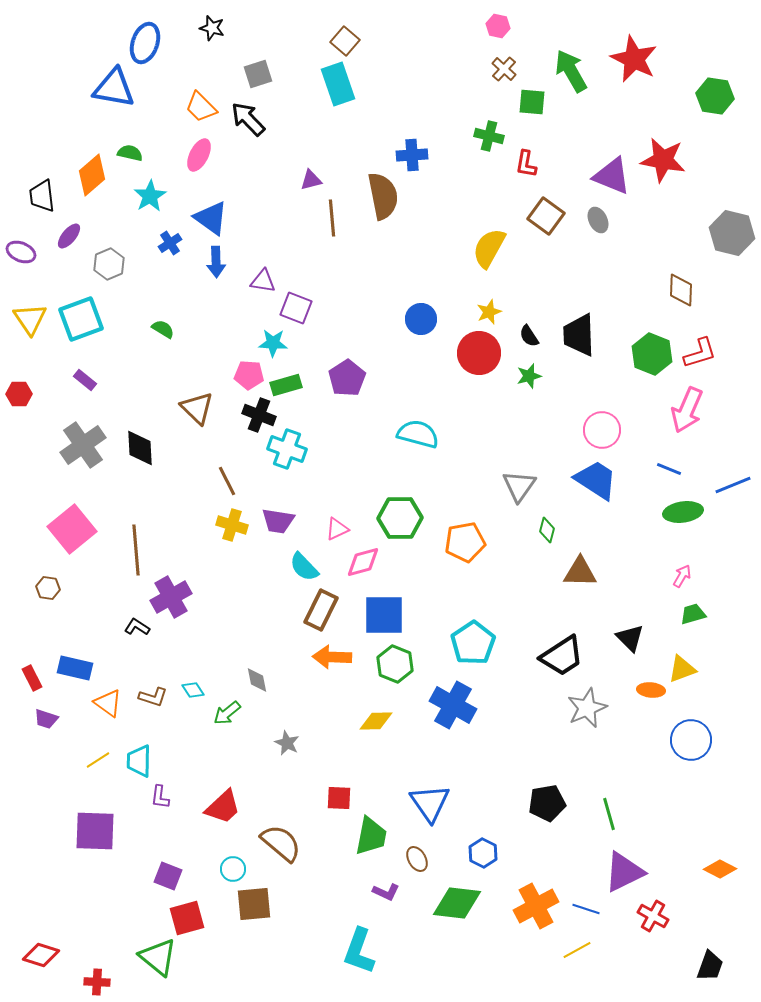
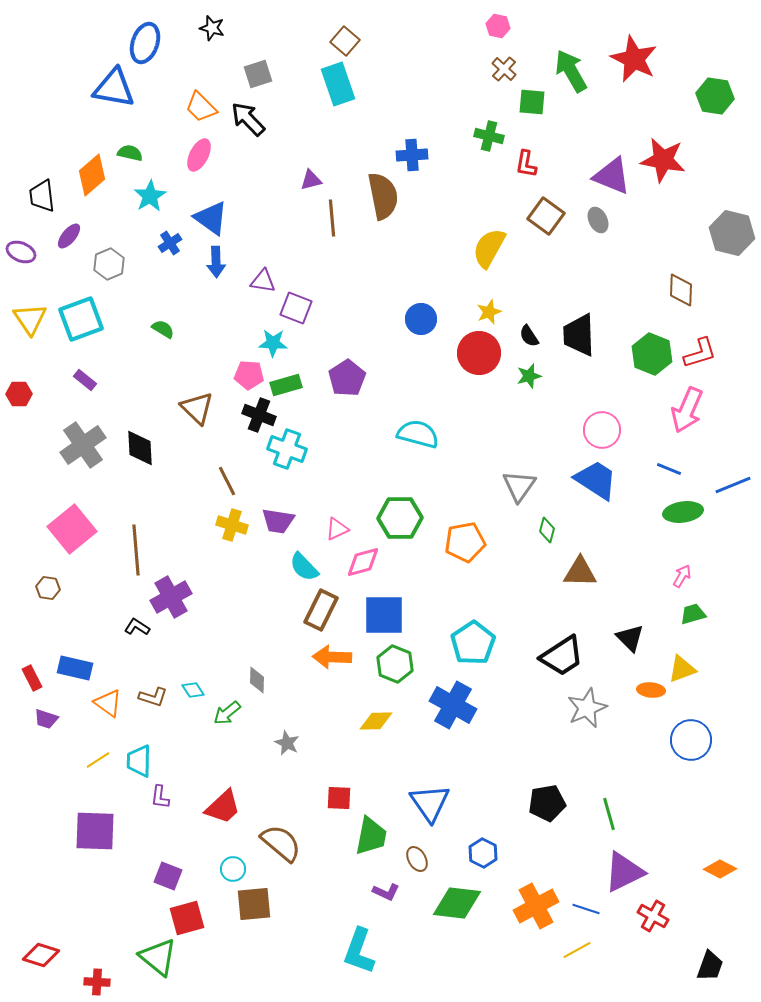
gray diamond at (257, 680): rotated 12 degrees clockwise
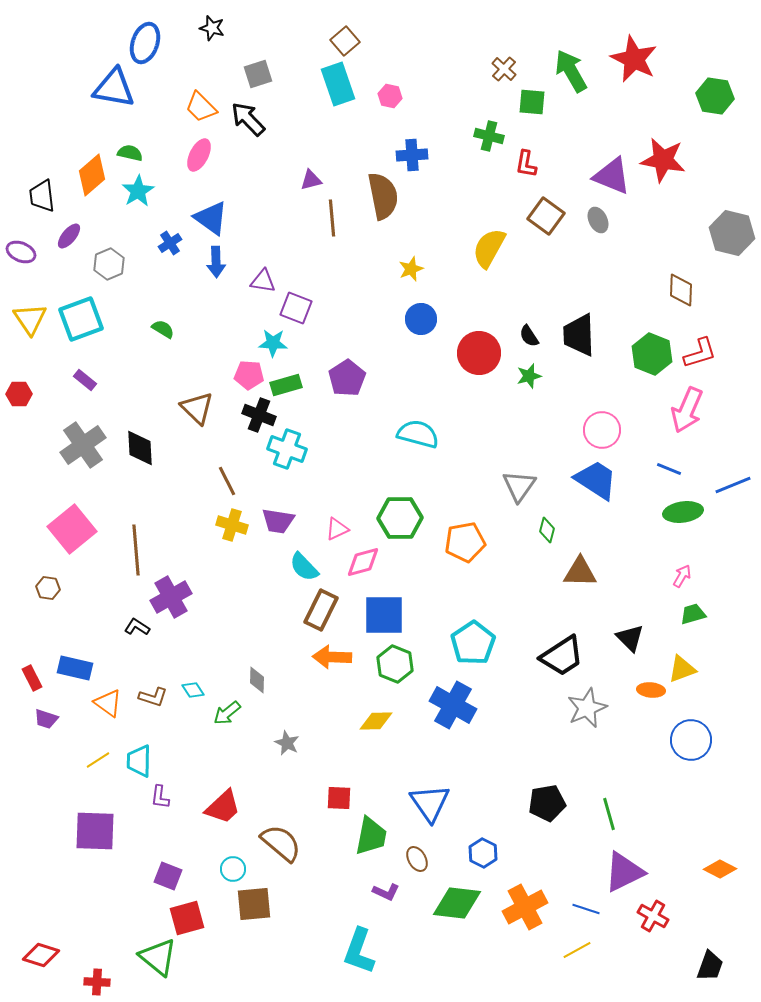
pink hexagon at (498, 26): moved 108 px left, 70 px down
brown square at (345, 41): rotated 8 degrees clockwise
cyan star at (150, 196): moved 12 px left, 5 px up
yellow star at (489, 312): moved 78 px left, 43 px up
orange cross at (536, 906): moved 11 px left, 1 px down
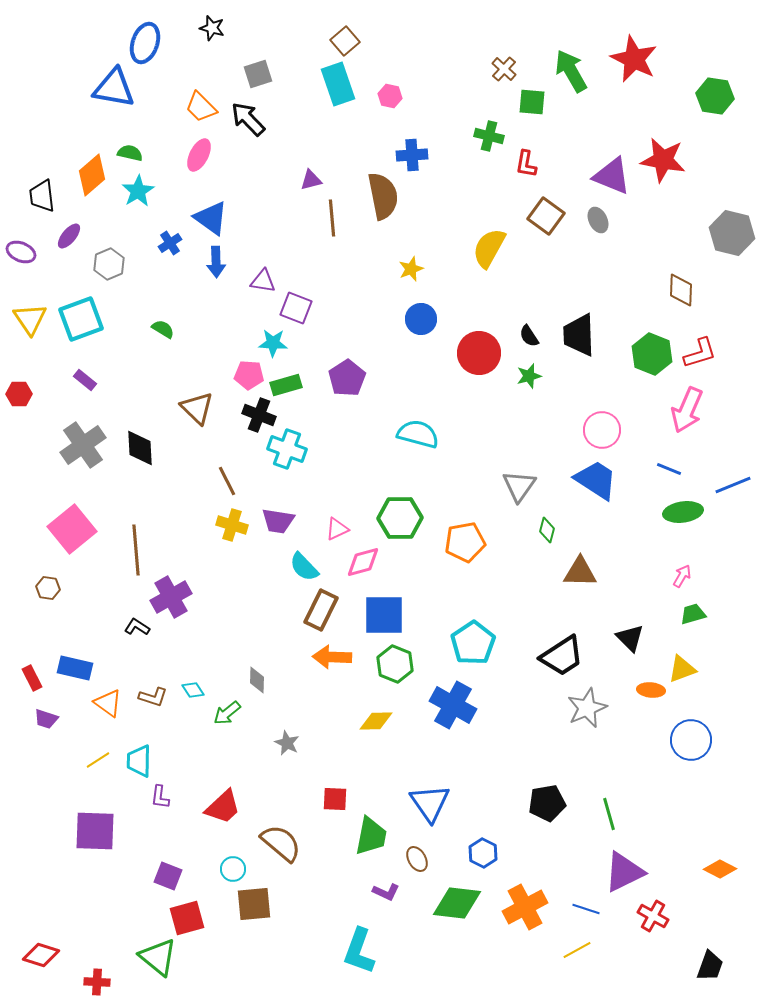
red square at (339, 798): moved 4 px left, 1 px down
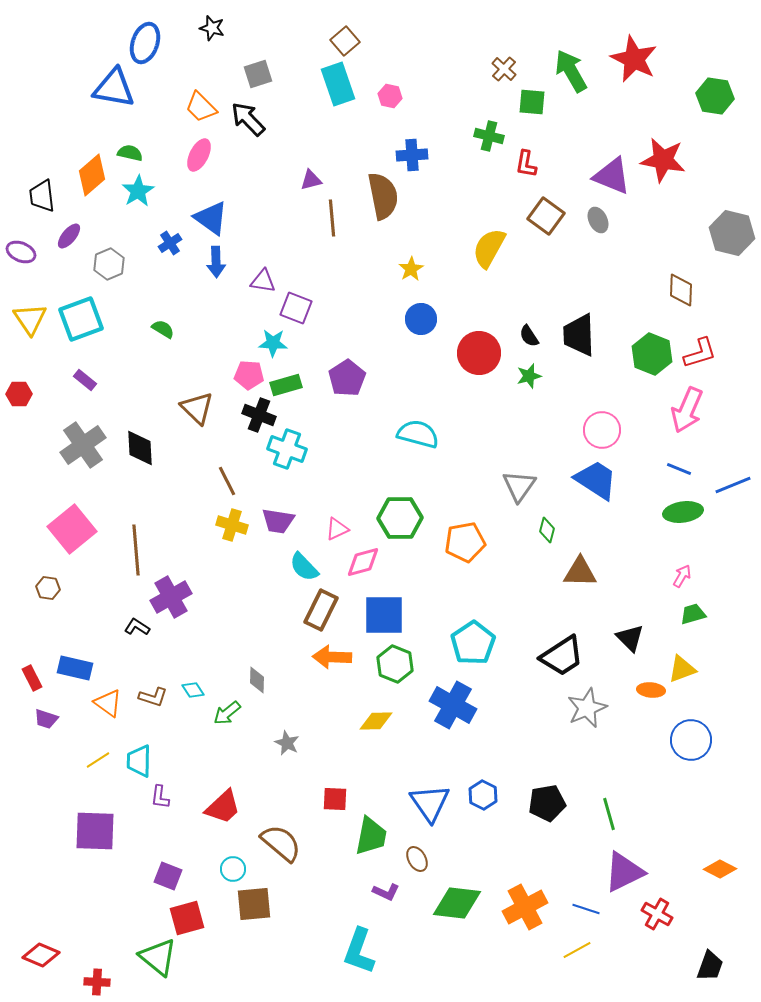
yellow star at (411, 269): rotated 10 degrees counterclockwise
blue line at (669, 469): moved 10 px right
blue hexagon at (483, 853): moved 58 px up
red cross at (653, 916): moved 4 px right, 2 px up
red diamond at (41, 955): rotated 6 degrees clockwise
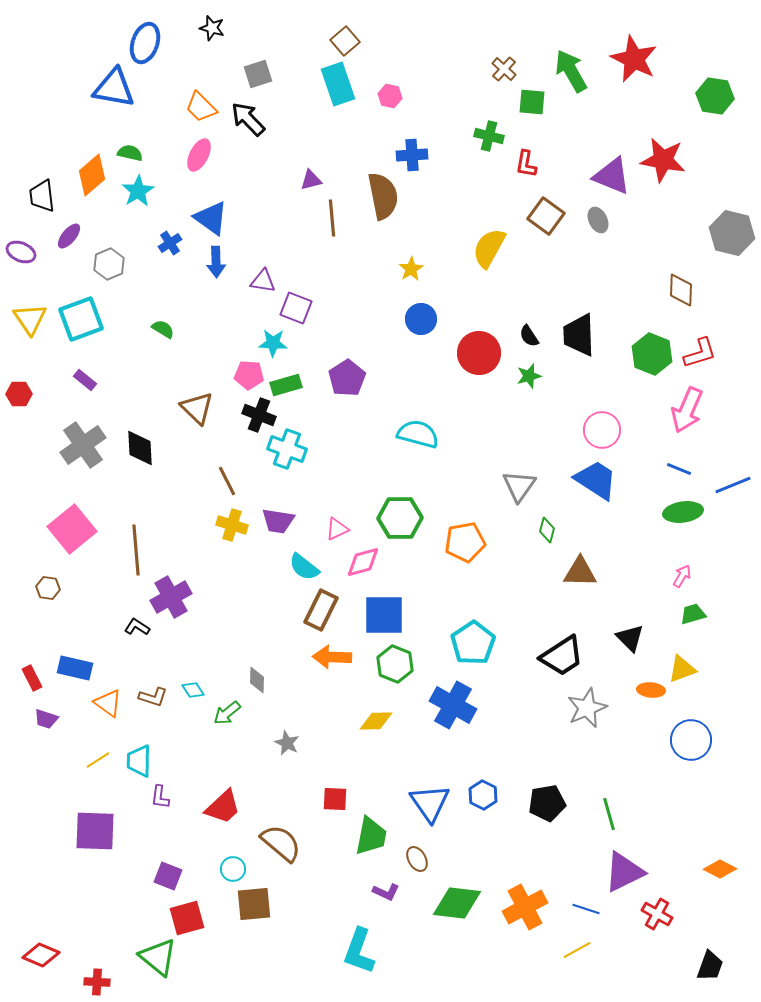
cyan semicircle at (304, 567): rotated 8 degrees counterclockwise
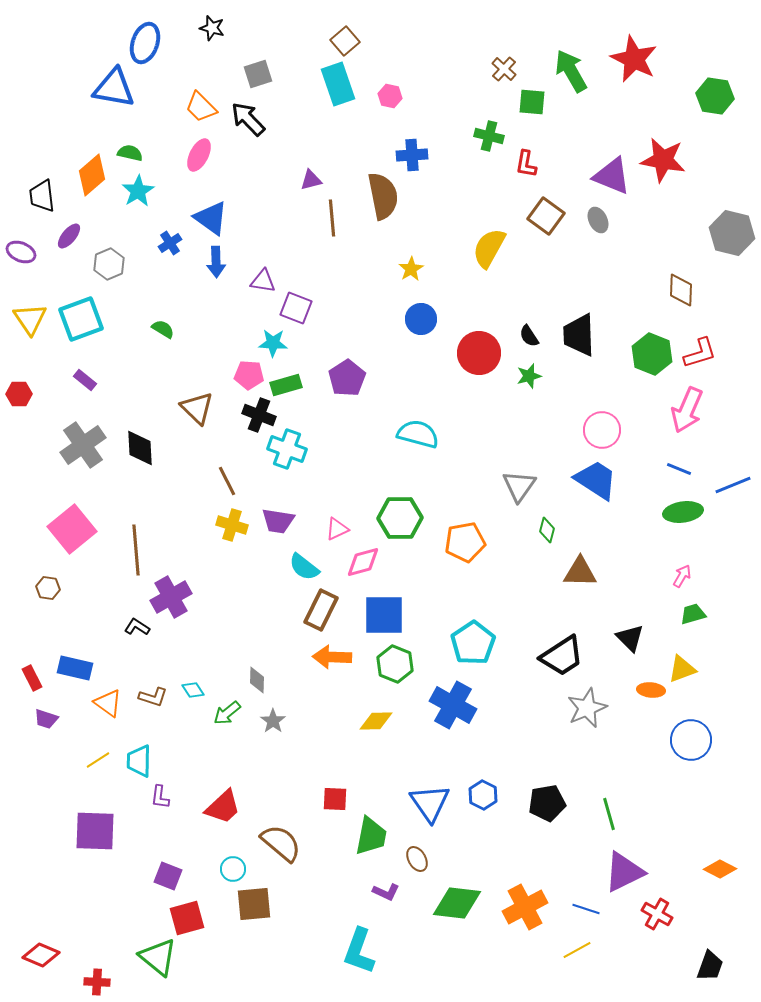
gray star at (287, 743): moved 14 px left, 22 px up; rotated 10 degrees clockwise
